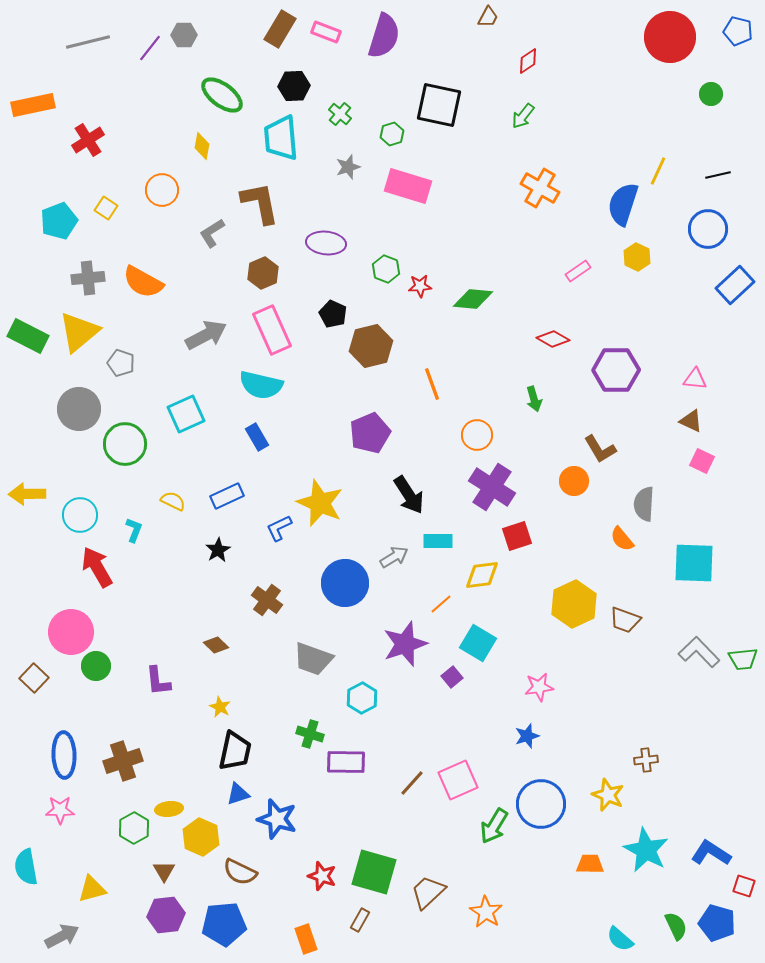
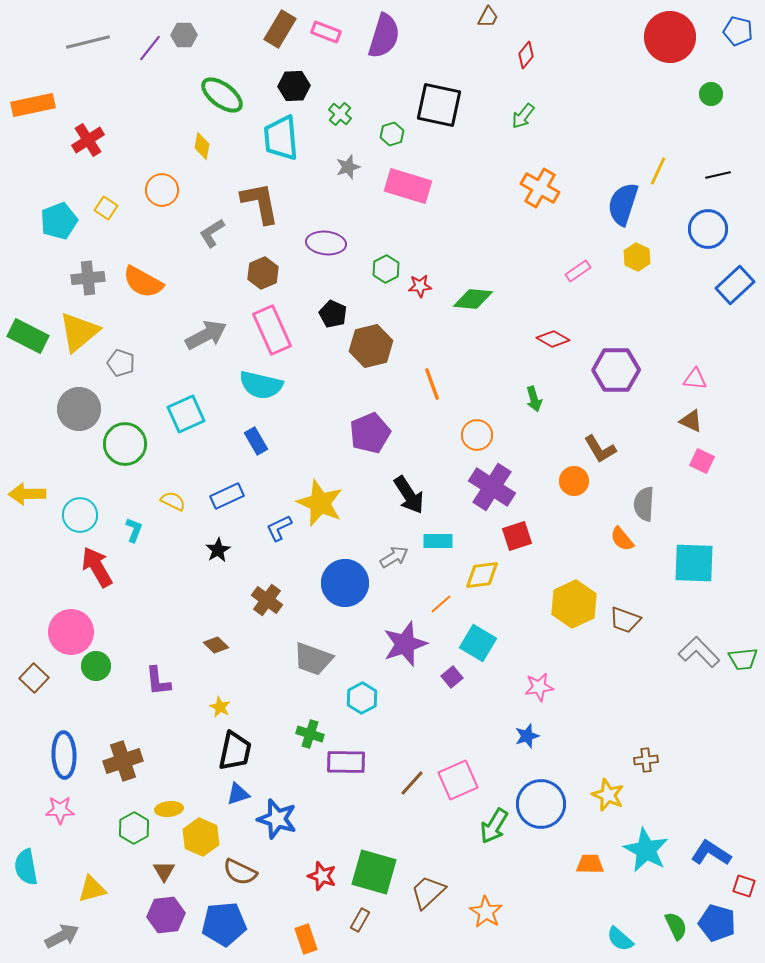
red diamond at (528, 61): moved 2 px left, 6 px up; rotated 16 degrees counterclockwise
green hexagon at (386, 269): rotated 12 degrees clockwise
blue rectangle at (257, 437): moved 1 px left, 4 px down
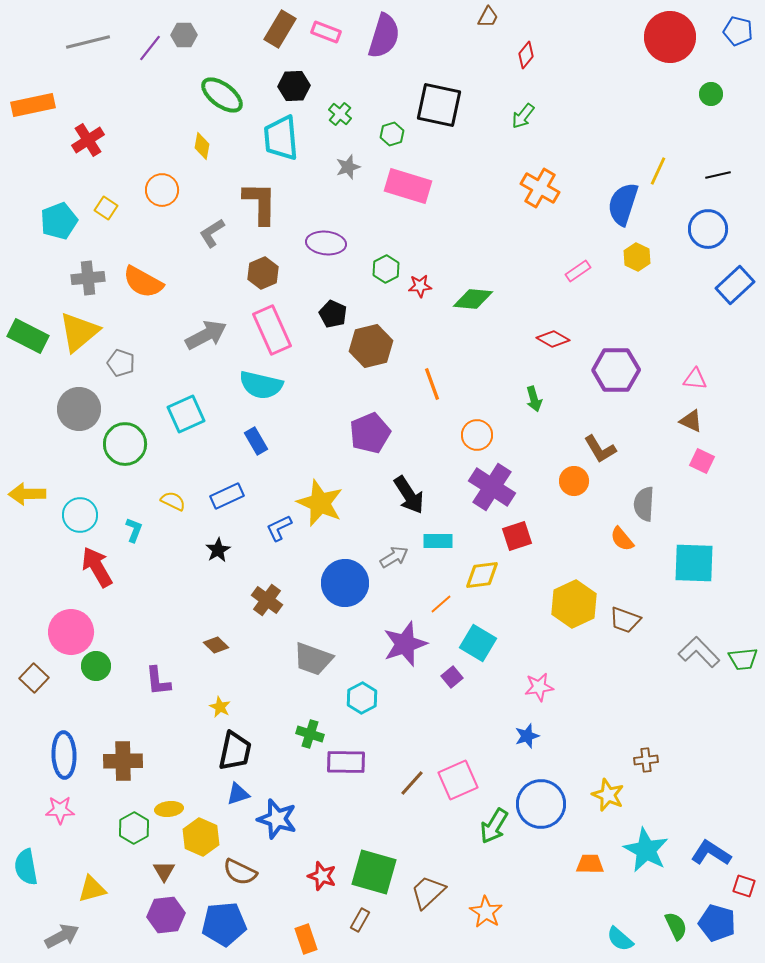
brown L-shape at (260, 203): rotated 12 degrees clockwise
brown cross at (123, 761): rotated 18 degrees clockwise
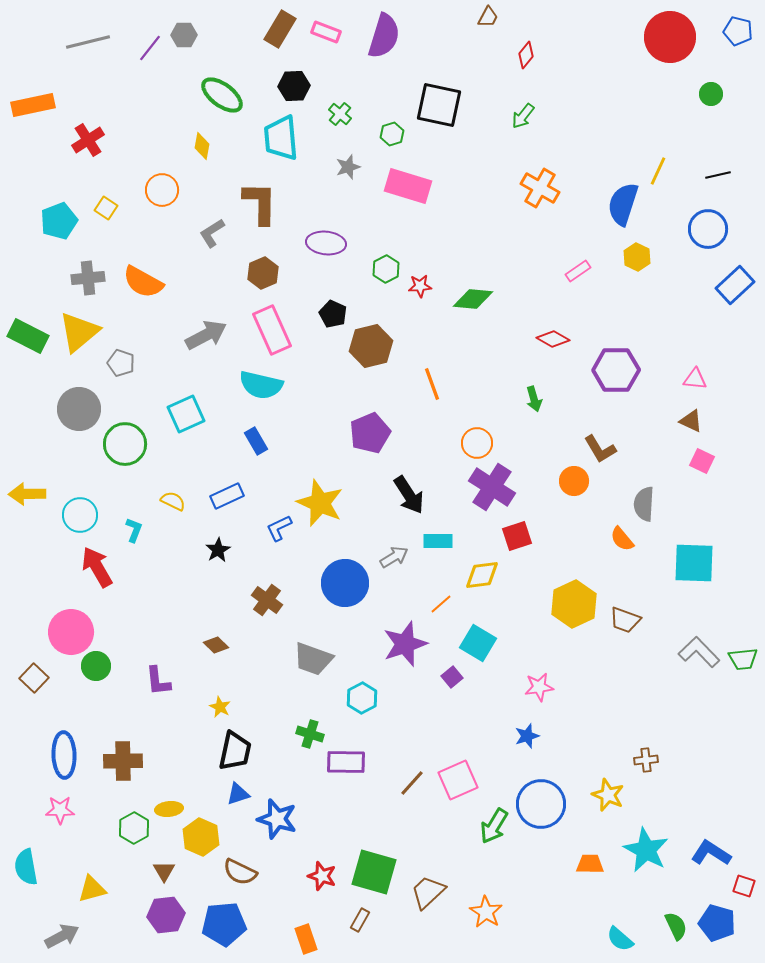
orange circle at (477, 435): moved 8 px down
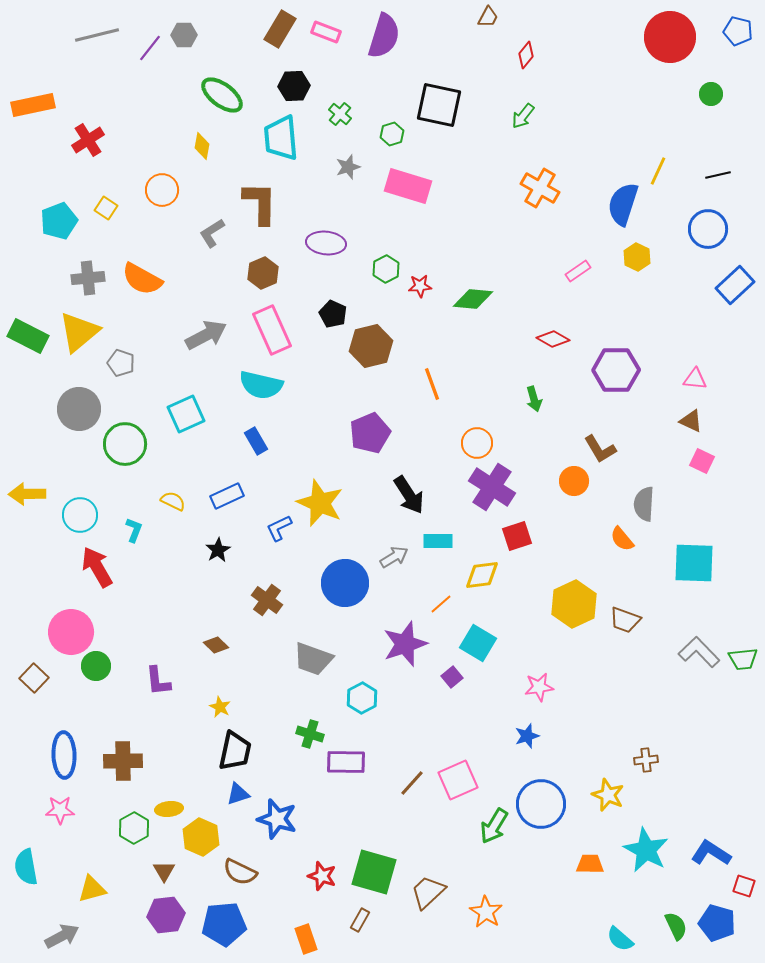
gray line at (88, 42): moved 9 px right, 7 px up
orange semicircle at (143, 282): moved 1 px left, 3 px up
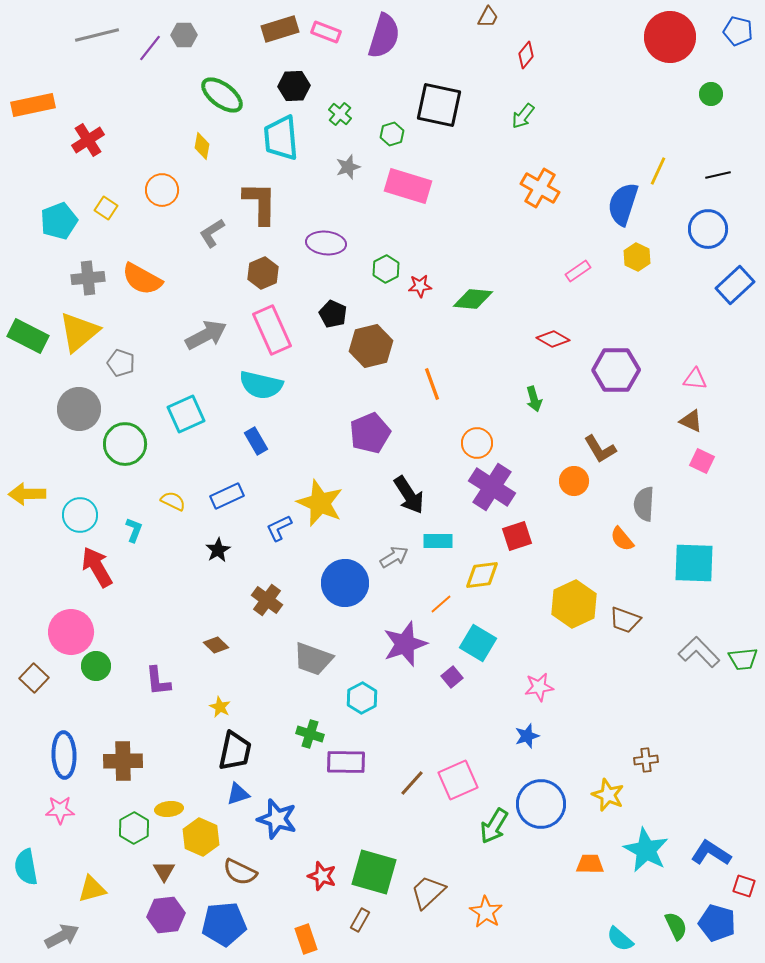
brown rectangle at (280, 29): rotated 42 degrees clockwise
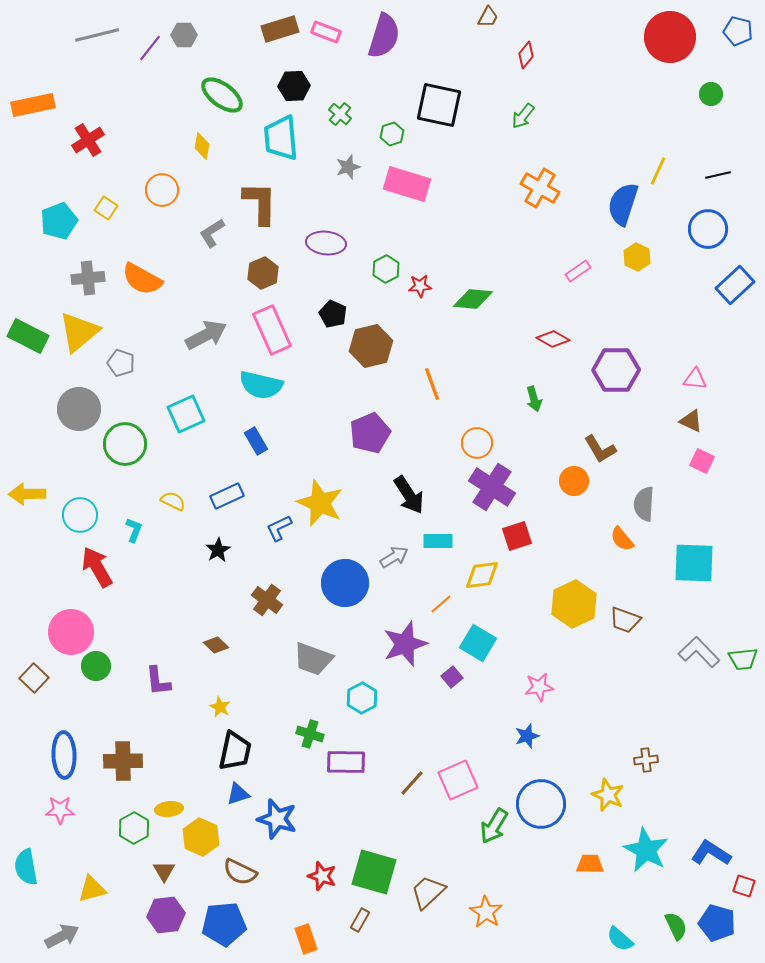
pink rectangle at (408, 186): moved 1 px left, 2 px up
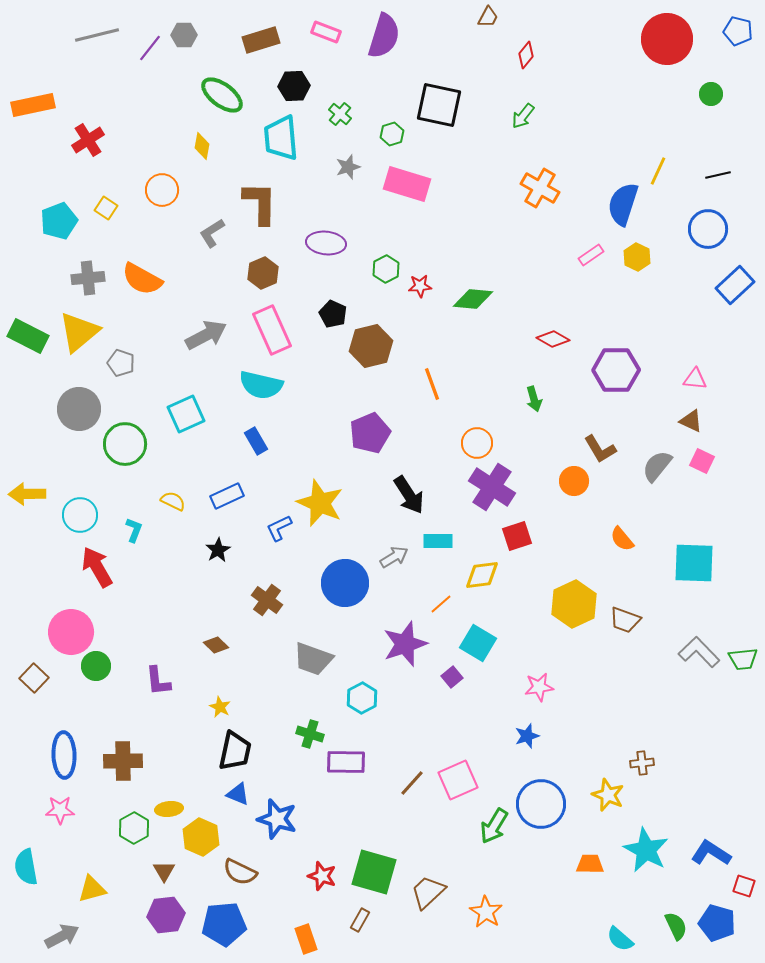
brown rectangle at (280, 29): moved 19 px left, 11 px down
red circle at (670, 37): moved 3 px left, 2 px down
pink rectangle at (578, 271): moved 13 px right, 16 px up
gray semicircle at (644, 504): moved 13 px right, 38 px up; rotated 36 degrees clockwise
brown cross at (646, 760): moved 4 px left, 3 px down
blue triangle at (238, 794): rotated 40 degrees clockwise
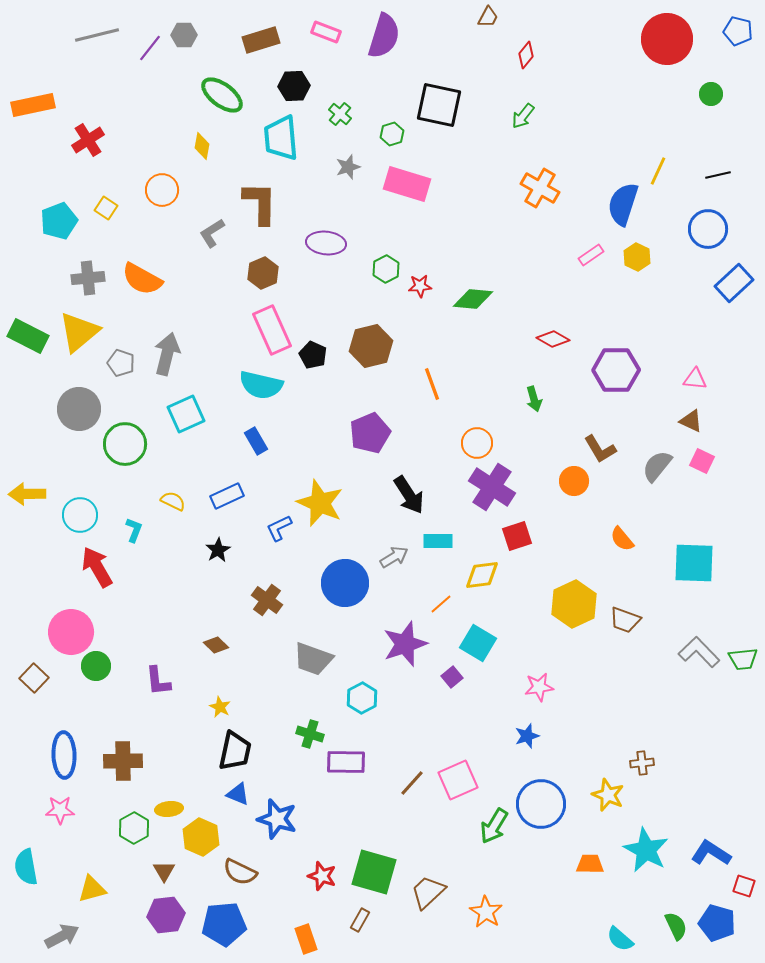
blue rectangle at (735, 285): moved 1 px left, 2 px up
black pentagon at (333, 314): moved 20 px left, 41 px down
gray arrow at (206, 335): moved 39 px left, 19 px down; rotated 48 degrees counterclockwise
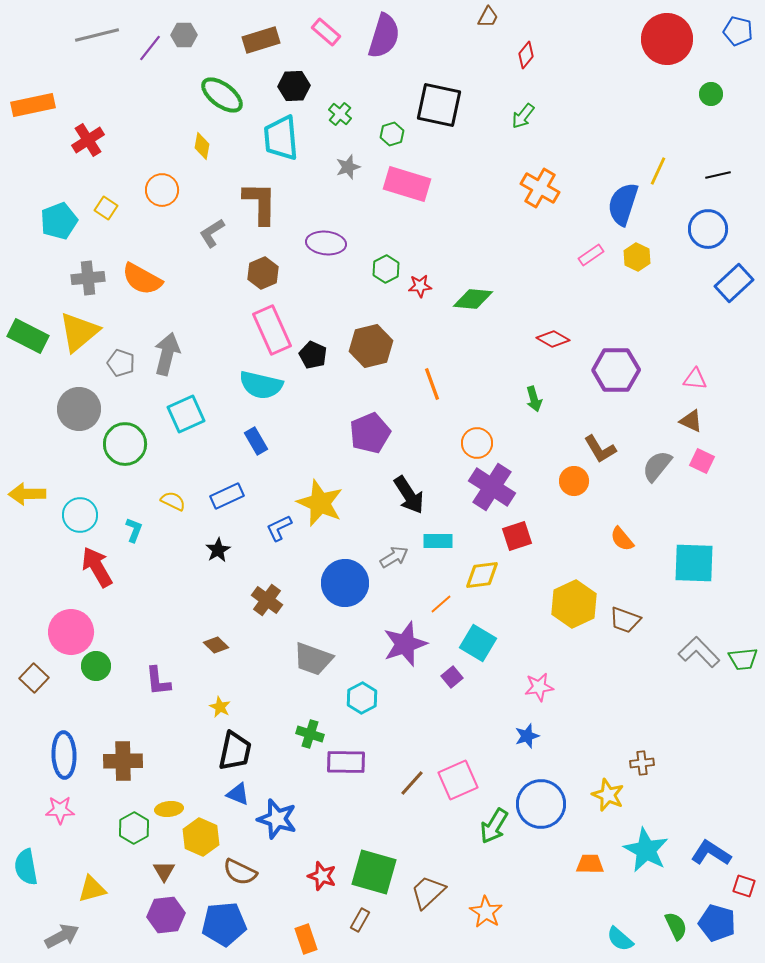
pink rectangle at (326, 32): rotated 20 degrees clockwise
